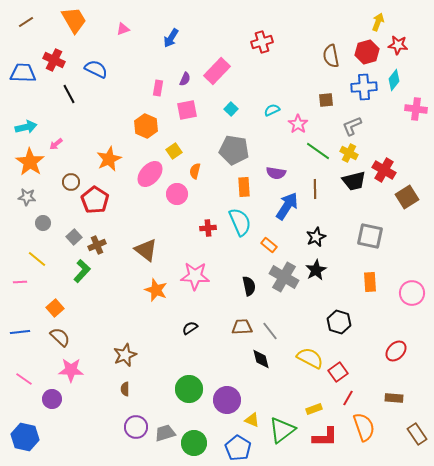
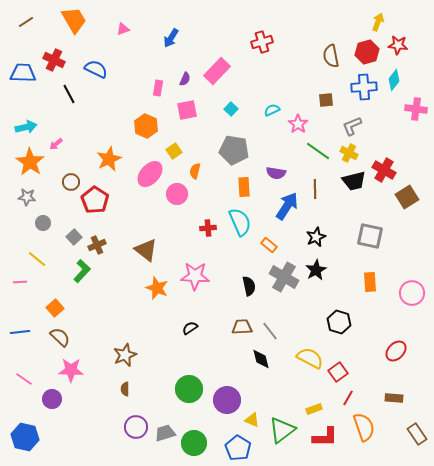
orange star at (156, 290): moved 1 px right, 2 px up
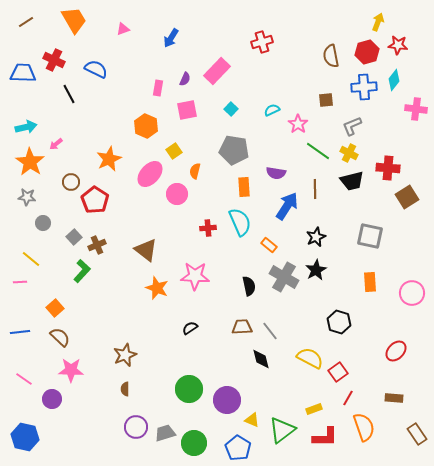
red cross at (384, 170): moved 4 px right, 2 px up; rotated 25 degrees counterclockwise
black trapezoid at (354, 181): moved 2 px left
yellow line at (37, 259): moved 6 px left
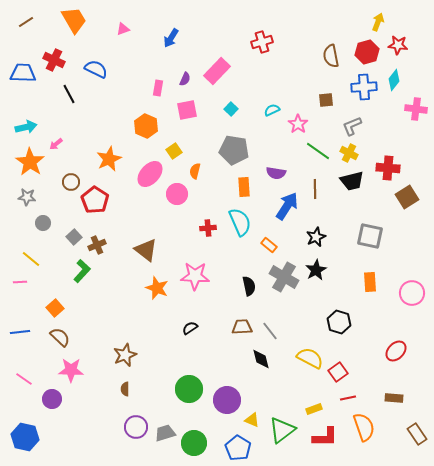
red line at (348, 398): rotated 49 degrees clockwise
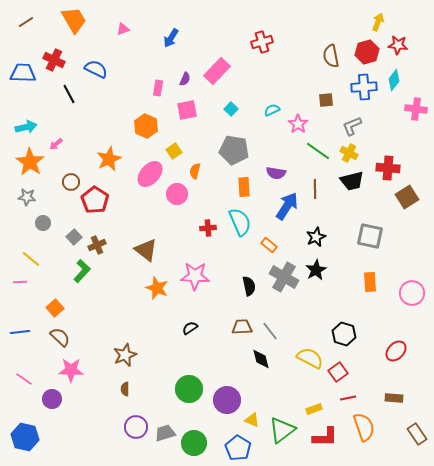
black hexagon at (339, 322): moved 5 px right, 12 px down
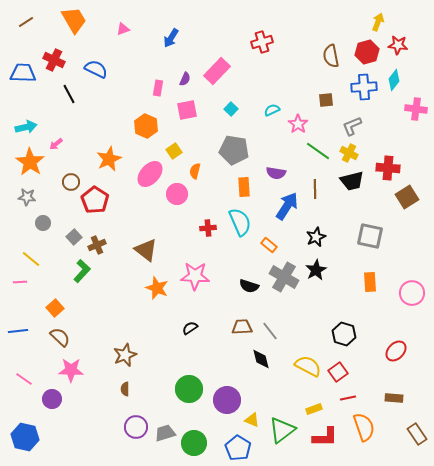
black semicircle at (249, 286): rotated 120 degrees clockwise
blue line at (20, 332): moved 2 px left, 1 px up
yellow semicircle at (310, 358): moved 2 px left, 8 px down
